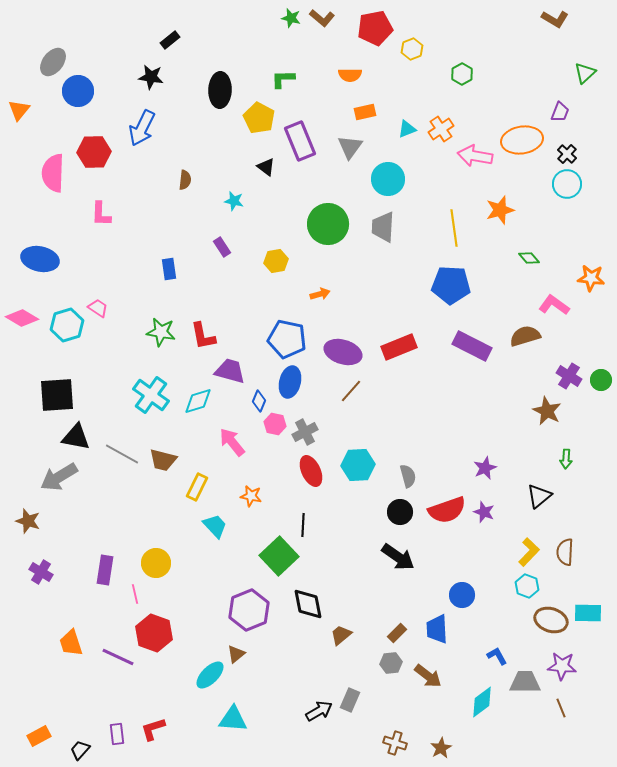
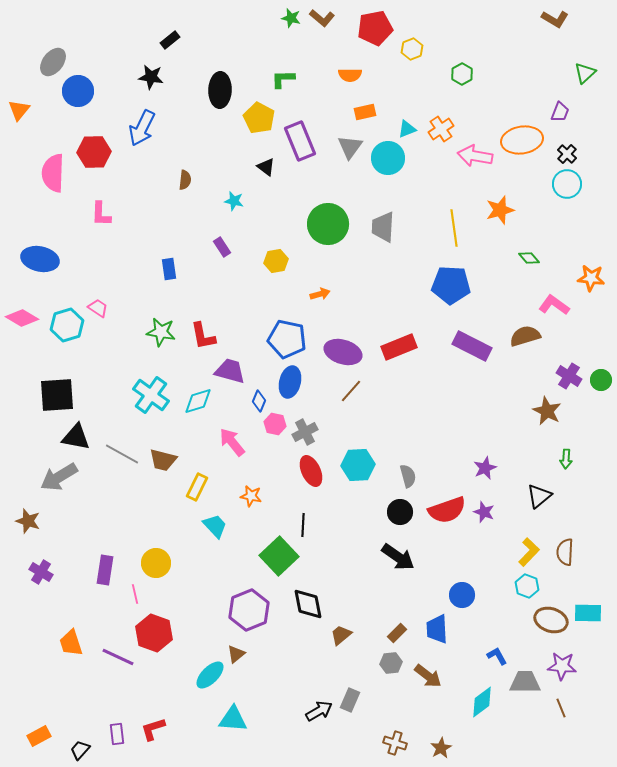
cyan circle at (388, 179): moved 21 px up
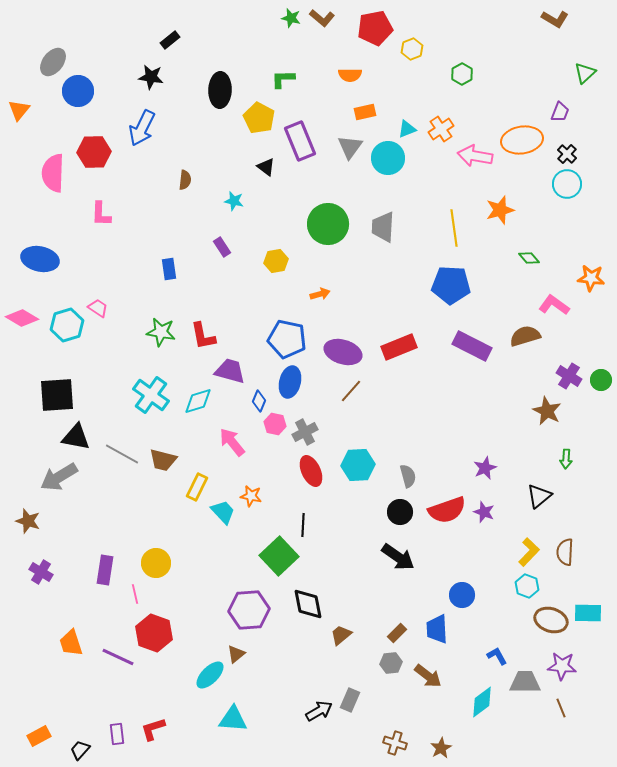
cyan trapezoid at (215, 526): moved 8 px right, 14 px up
purple hexagon at (249, 610): rotated 18 degrees clockwise
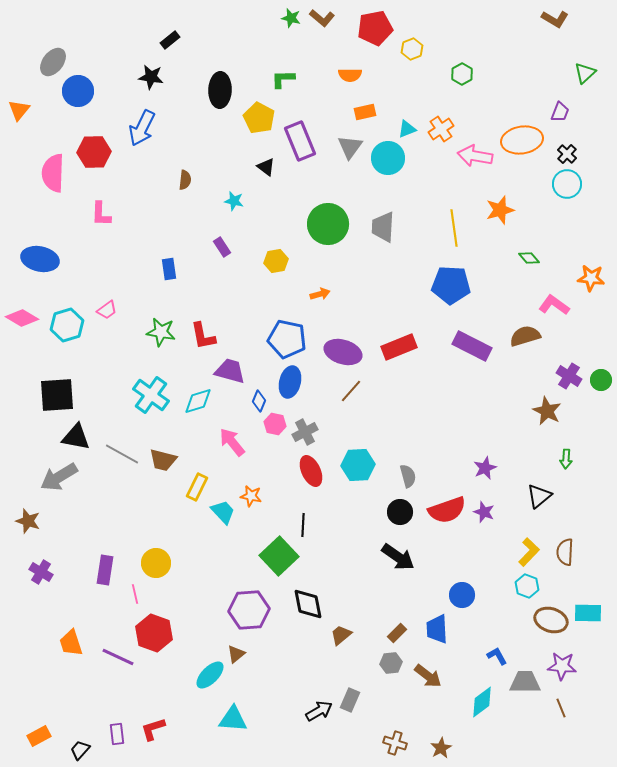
pink trapezoid at (98, 308): moved 9 px right, 2 px down; rotated 110 degrees clockwise
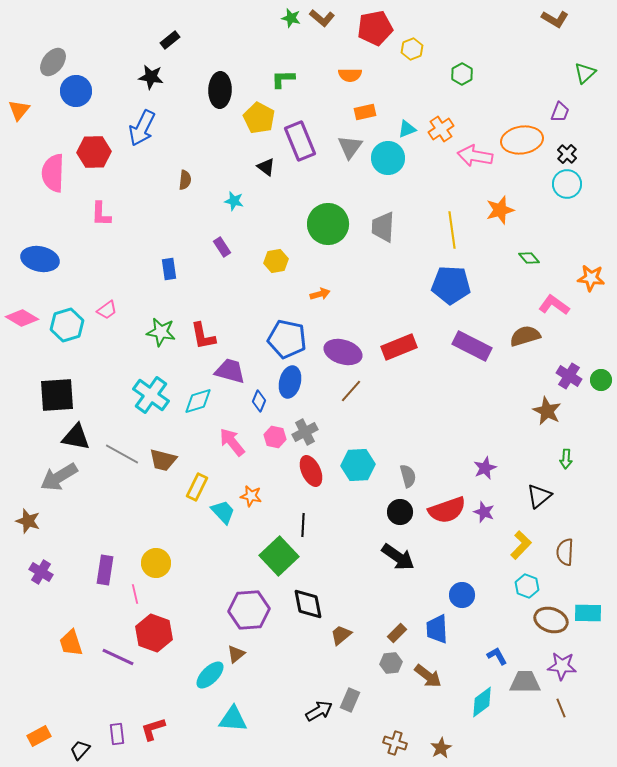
blue circle at (78, 91): moved 2 px left
yellow line at (454, 228): moved 2 px left, 2 px down
pink hexagon at (275, 424): moved 13 px down
yellow L-shape at (529, 552): moved 8 px left, 7 px up
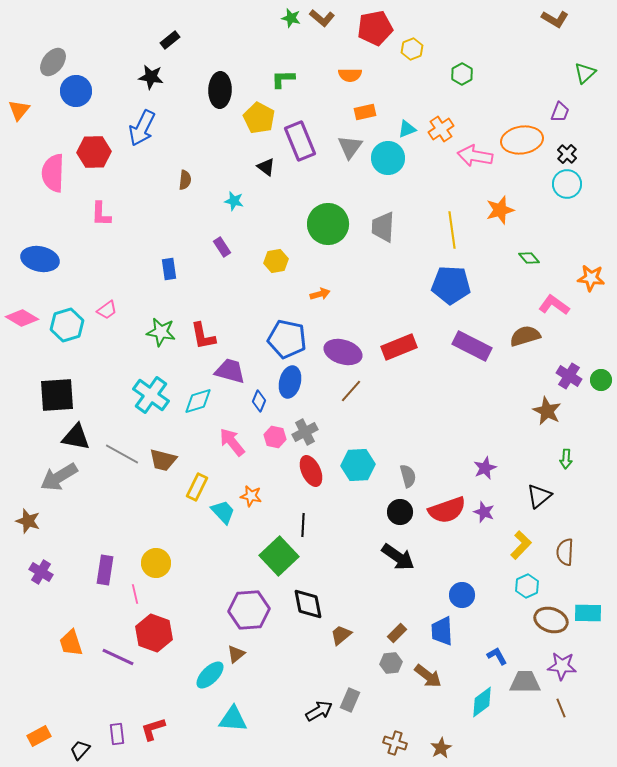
cyan hexagon at (527, 586): rotated 15 degrees clockwise
blue trapezoid at (437, 629): moved 5 px right, 2 px down
